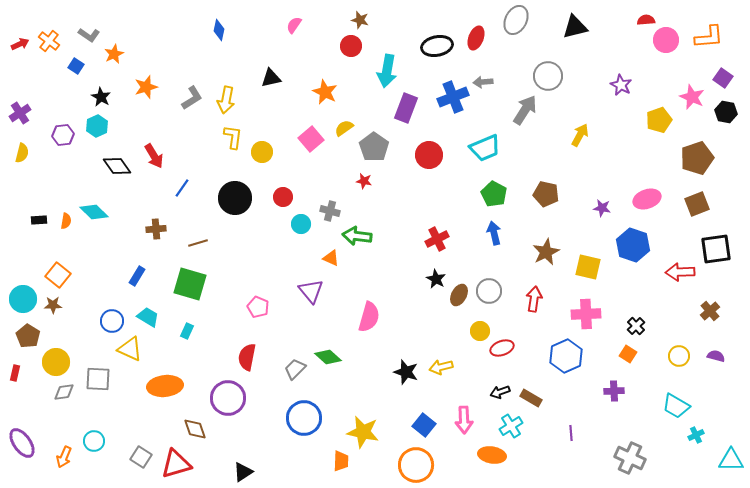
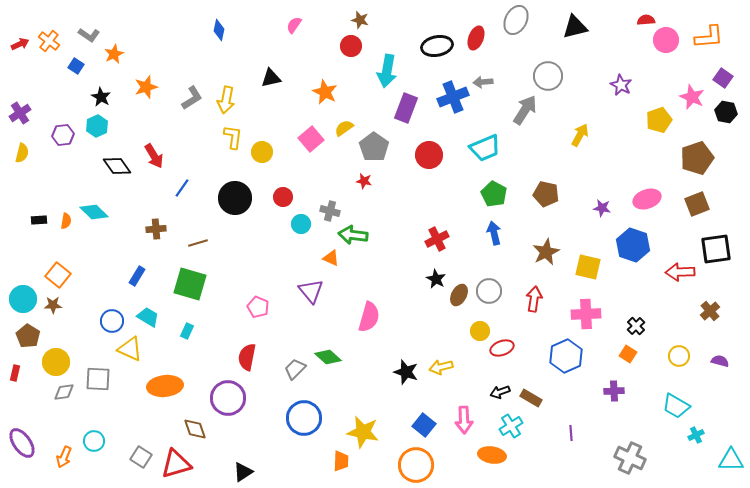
green arrow at (357, 236): moved 4 px left, 1 px up
purple semicircle at (716, 356): moved 4 px right, 5 px down
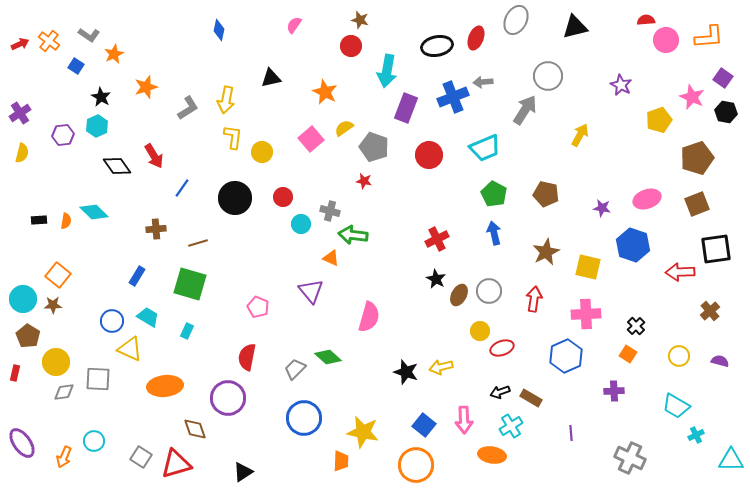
gray L-shape at (192, 98): moved 4 px left, 10 px down
gray pentagon at (374, 147): rotated 16 degrees counterclockwise
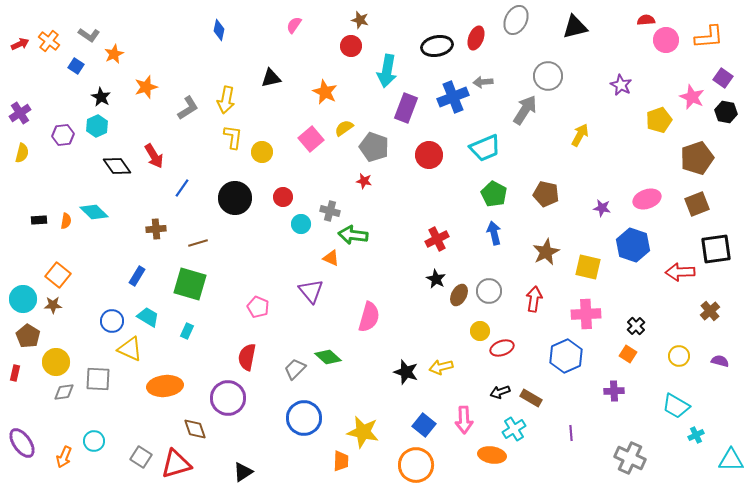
cyan cross at (511, 426): moved 3 px right, 3 px down
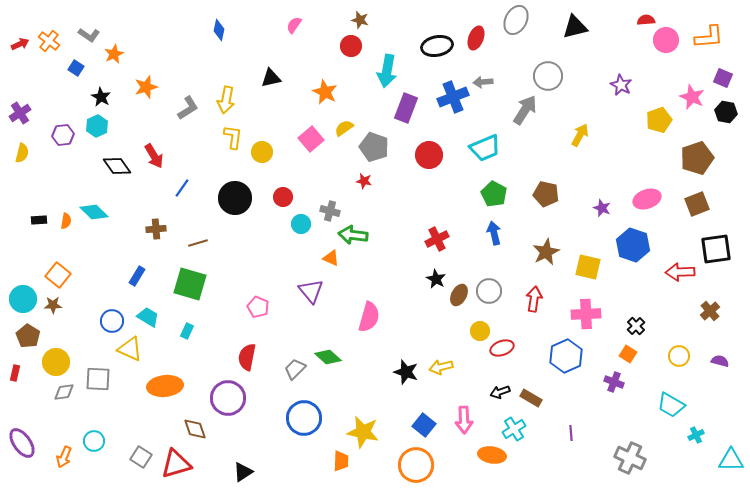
blue square at (76, 66): moved 2 px down
purple square at (723, 78): rotated 12 degrees counterclockwise
purple star at (602, 208): rotated 12 degrees clockwise
purple cross at (614, 391): moved 9 px up; rotated 24 degrees clockwise
cyan trapezoid at (676, 406): moved 5 px left, 1 px up
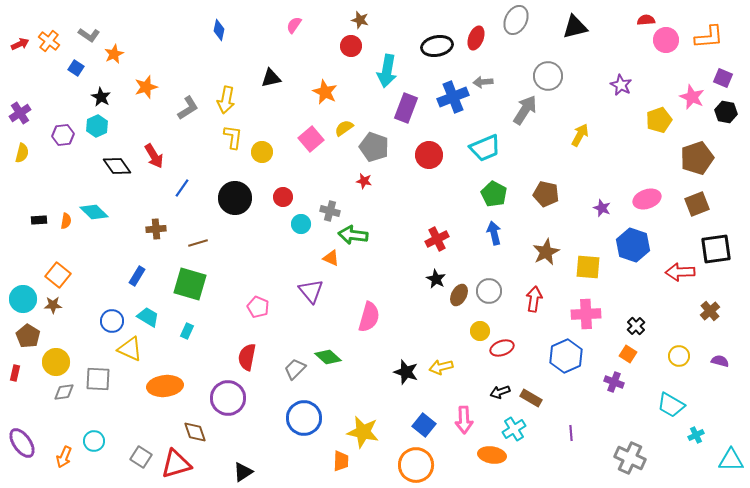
yellow square at (588, 267): rotated 8 degrees counterclockwise
brown diamond at (195, 429): moved 3 px down
